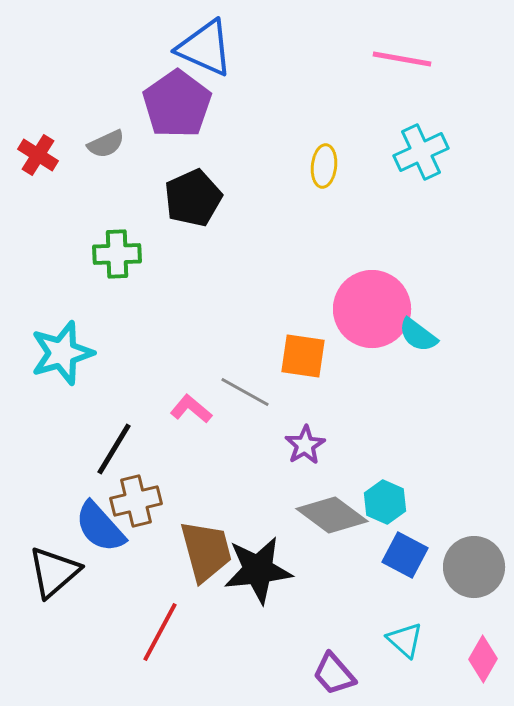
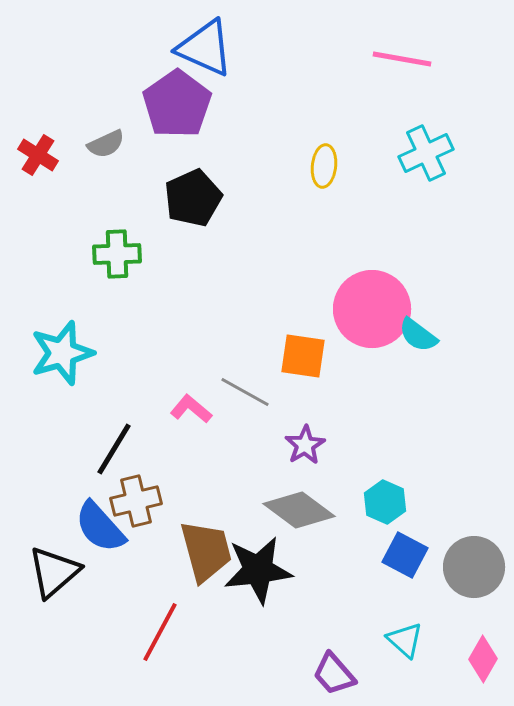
cyan cross: moved 5 px right, 1 px down
gray diamond: moved 33 px left, 5 px up
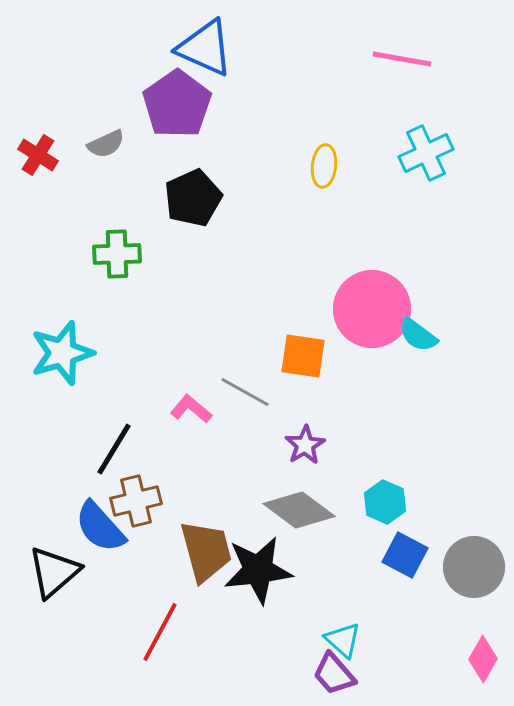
cyan triangle: moved 62 px left
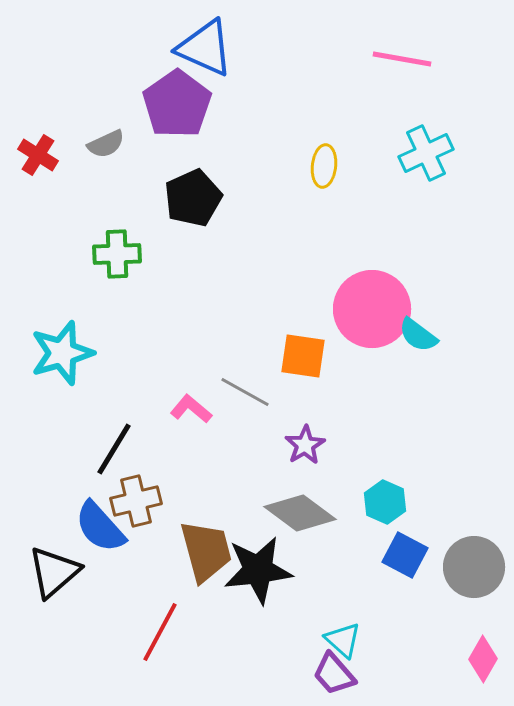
gray diamond: moved 1 px right, 3 px down
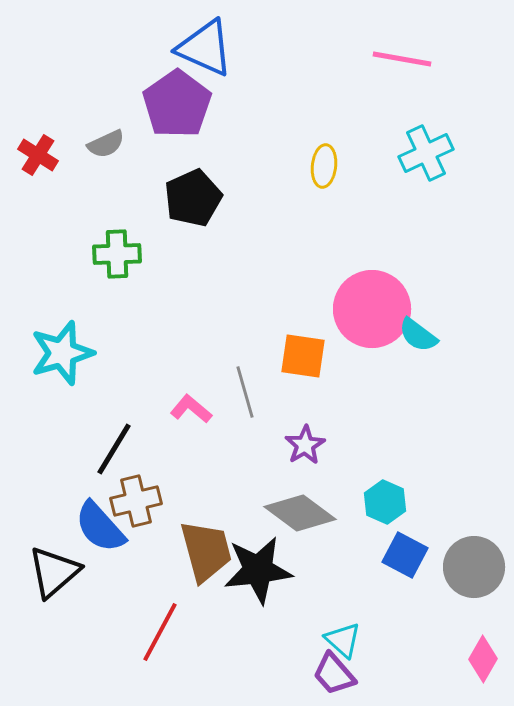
gray line: rotated 45 degrees clockwise
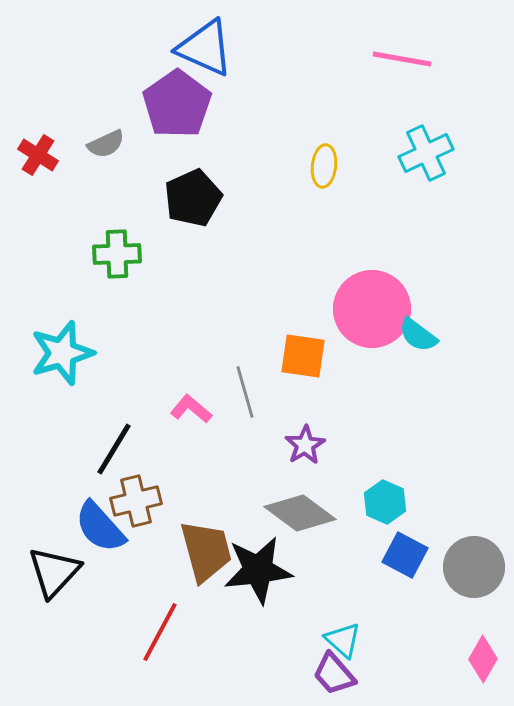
black triangle: rotated 6 degrees counterclockwise
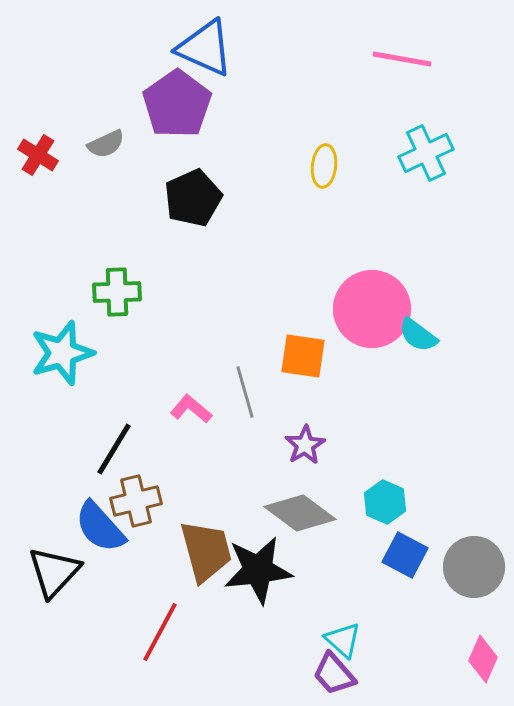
green cross: moved 38 px down
pink diamond: rotated 6 degrees counterclockwise
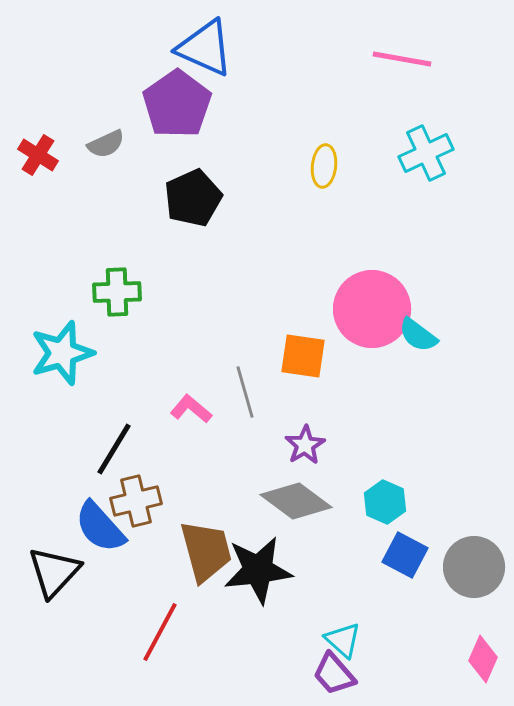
gray diamond: moved 4 px left, 12 px up
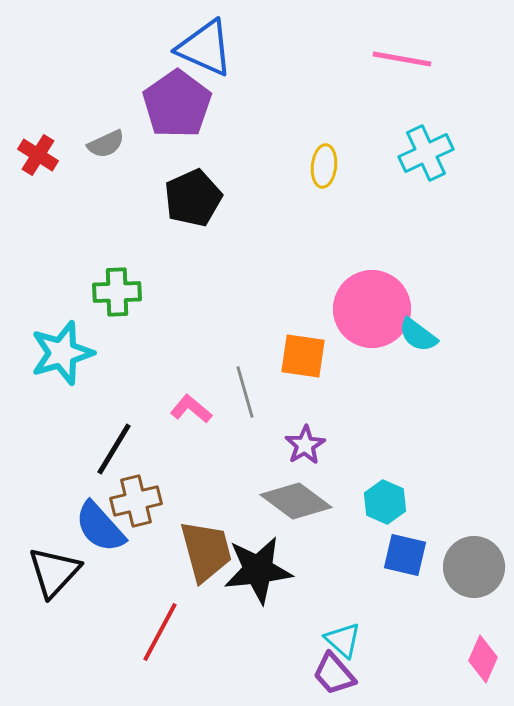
blue square: rotated 15 degrees counterclockwise
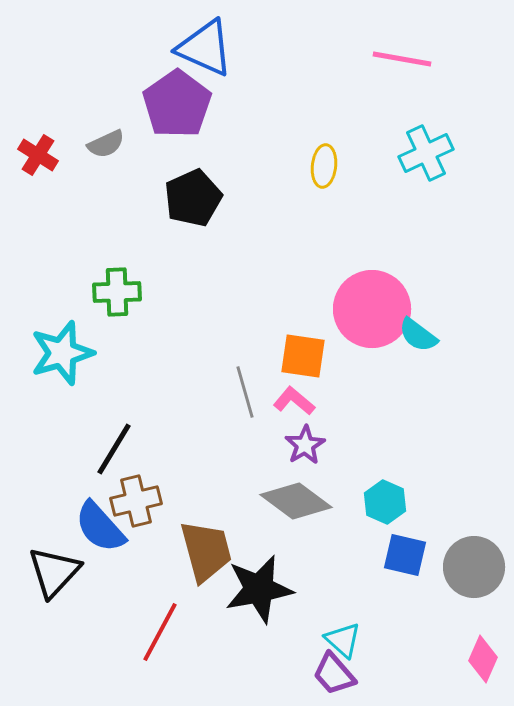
pink L-shape: moved 103 px right, 8 px up
black star: moved 1 px right, 19 px down; rotated 4 degrees counterclockwise
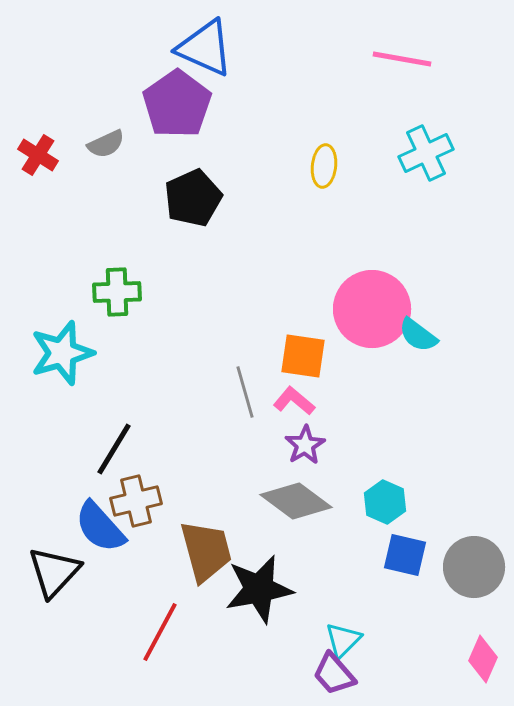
cyan triangle: rotated 33 degrees clockwise
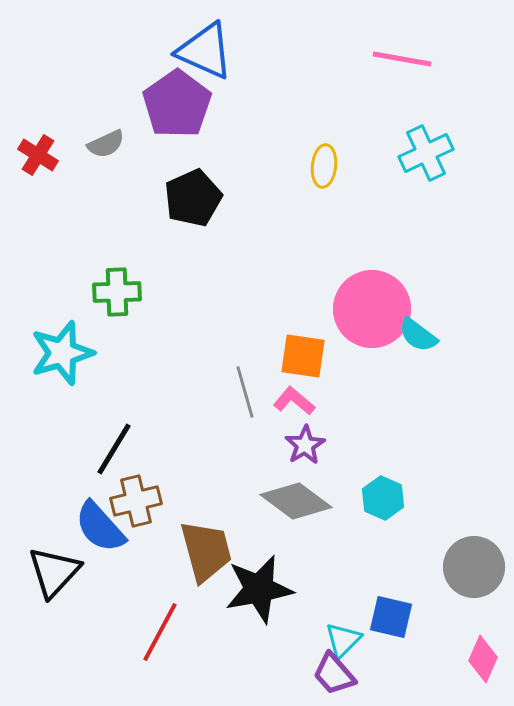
blue triangle: moved 3 px down
cyan hexagon: moved 2 px left, 4 px up
blue square: moved 14 px left, 62 px down
